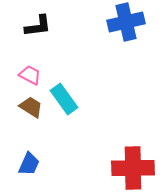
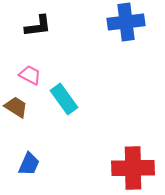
blue cross: rotated 6 degrees clockwise
brown trapezoid: moved 15 px left
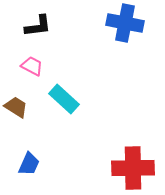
blue cross: moved 1 px left, 1 px down; rotated 18 degrees clockwise
pink trapezoid: moved 2 px right, 9 px up
cyan rectangle: rotated 12 degrees counterclockwise
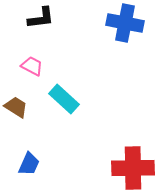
black L-shape: moved 3 px right, 8 px up
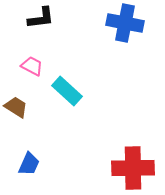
cyan rectangle: moved 3 px right, 8 px up
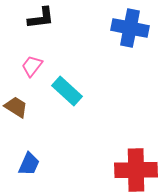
blue cross: moved 5 px right, 5 px down
pink trapezoid: rotated 80 degrees counterclockwise
red cross: moved 3 px right, 2 px down
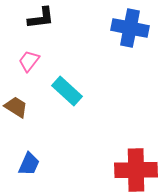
pink trapezoid: moved 3 px left, 5 px up
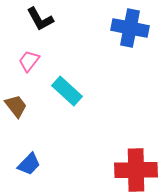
black L-shape: moved 1 px left, 1 px down; rotated 68 degrees clockwise
brown trapezoid: moved 1 px up; rotated 20 degrees clockwise
blue trapezoid: rotated 20 degrees clockwise
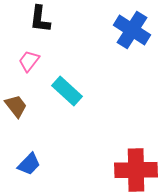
black L-shape: rotated 36 degrees clockwise
blue cross: moved 2 px right, 2 px down; rotated 21 degrees clockwise
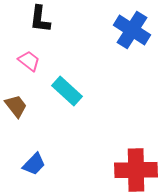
pink trapezoid: rotated 90 degrees clockwise
blue trapezoid: moved 5 px right
